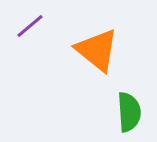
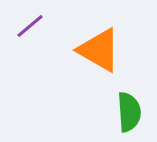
orange triangle: moved 2 px right; rotated 9 degrees counterclockwise
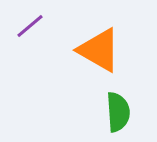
green semicircle: moved 11 px left
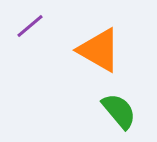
green semicircle: moved 1 px right, 1 px up; rotated 36 degrees counterclockwise
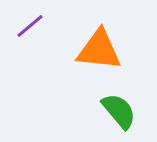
orange triangle: rotated 24 degrees counterclockwise
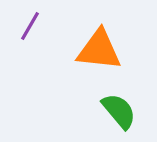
purple line: rotated 20 degrees counterclockwise
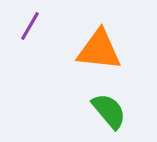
green semicircle: moved 10 px left
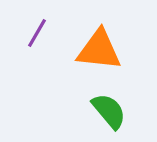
purple line: moved 7 px right, 7 px down
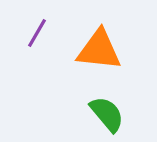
green semicircle: moved 2 px left, 3 px down
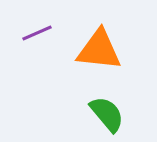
purple line: rotated 36 degrees clockwise
